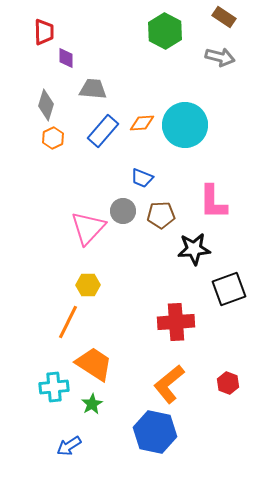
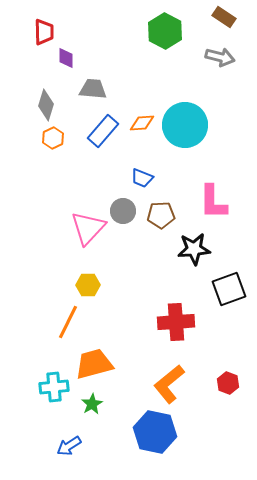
orange trapezoid: rotated 48 degrees counterclockwise
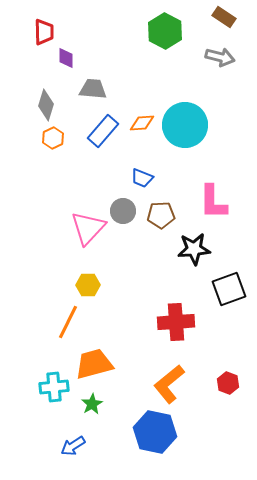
blue arrow: moved 4 px right
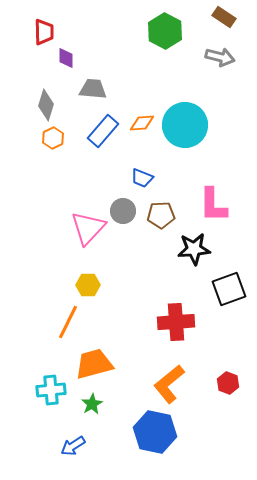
pink L-shape: moved 3 px down
cyan cross: moved 3 px left, 3 px down
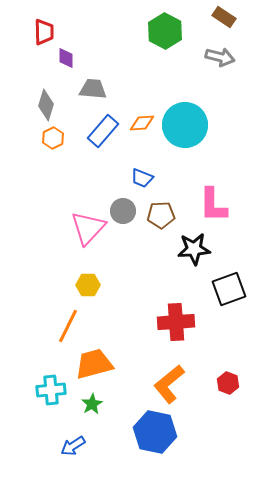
orange line: moved 4 px down
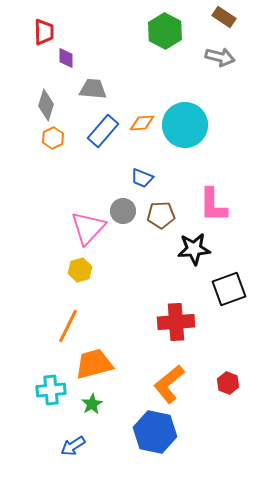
yellow hexagon: moved 8 px left, 15 px up; rotated 15 degrees counterclockwise
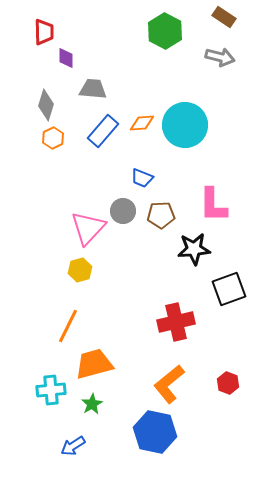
red cross: rotated 9 degrees counterclockwise
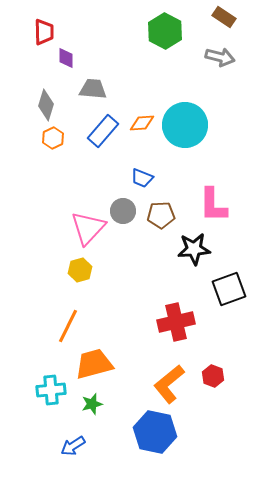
red hexagon: moved 15 px left, 7 px up
green star: rotated 15 degrees clockwise
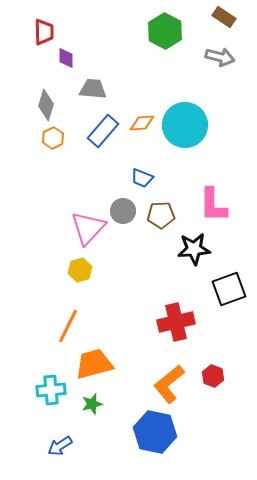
blue arrow: moved 13 px left
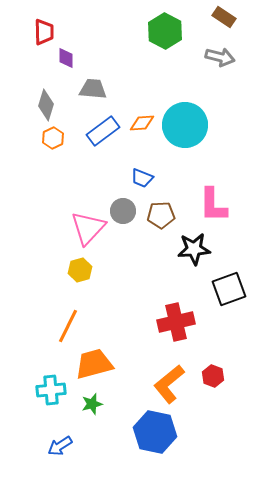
blue rectangle: rotated 12 degrees clockwise
